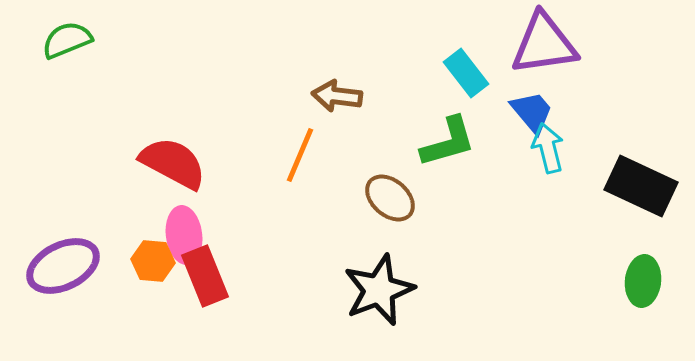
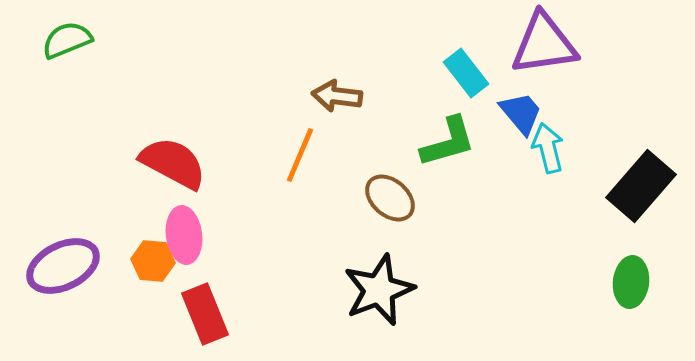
blue trapezoid: moved 11 px left, 1 px down
black rectangle: rotated 74 degrees counterclockwise
red rectangle: moved 38 px down
green ellipse: moved 12 px left, 1 px down
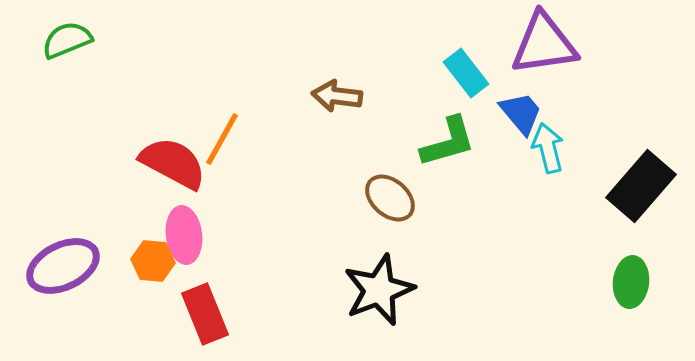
orange line: moved 78 px left, 16 px up; rotated 6 degrees clockwise
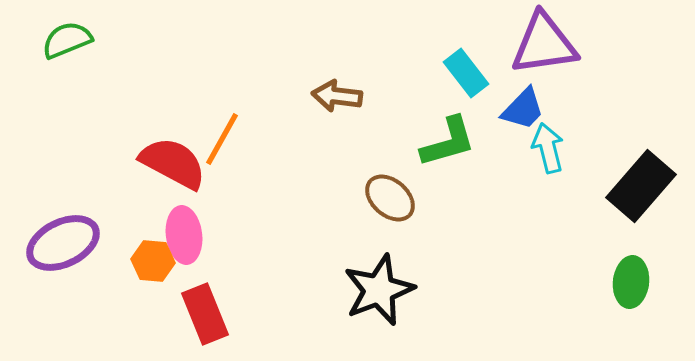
blue trapezoid: moved 2 px right, 4 px up; rotated 84 degrees clockwise
purple ellipse: moved 23 px up
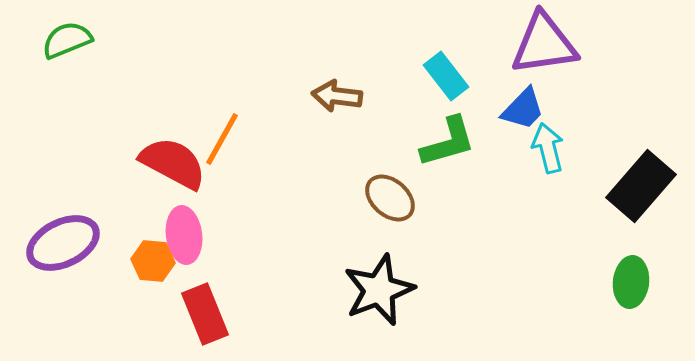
cyan rectangle: moved 20 px left, 3 px down
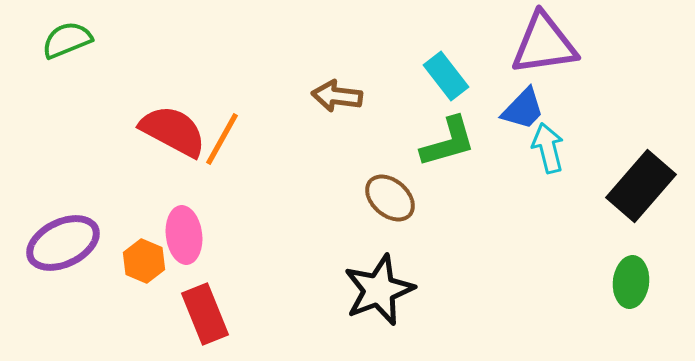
red semicircle: moved 32 px up
orange hexagon: moved 9 px left; rotated 18 degrees clockwise
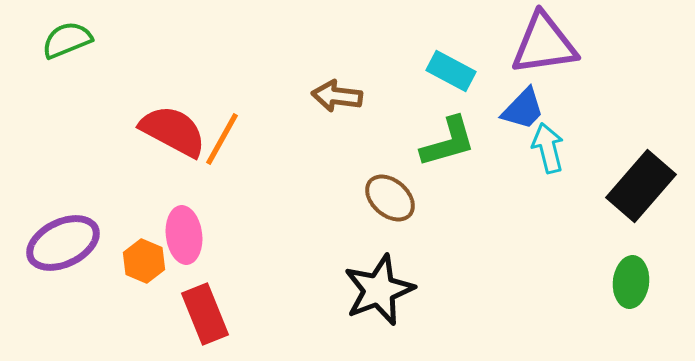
cyan rectangle: moved 5 px right, 5 px up; rotated 24 degrees counterclockwise
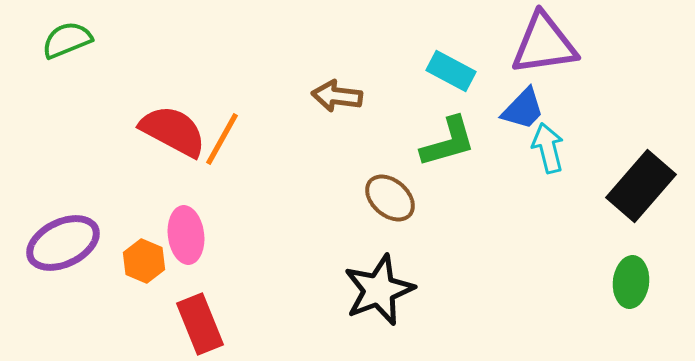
pink ellipse: moved 2 px right
red rectangle: moved 5 px left, 10 px down
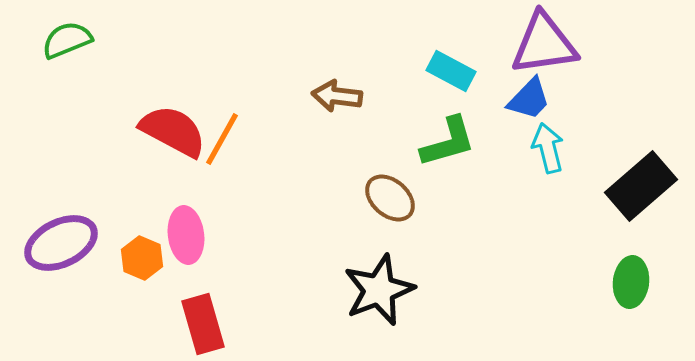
blue trapezoid: moved 6 px right, 10 px up
black rectangle: rotated 8 degrees clockwise
purple ellipse: moved 2 px left
orange hexagon: moved 2 px left, 3 px up
red rectangle: moved 3 px right; rotated 6 degrees clockwise
